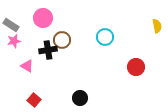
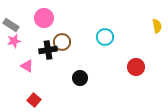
pink circle: moved 1 px right
brown circle: moved 2 px down
black circle: moved 20 px up
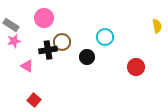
black circle: moved 7 px right, 21 px up
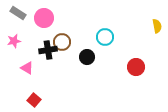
gray rectangle: moved 7 px right, 12 px up
pink triangle: moved 2 px down
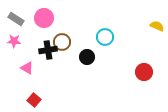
gray rectangle: moved 2 px left, 6 px down
yellow semicircle: rotated 56 degrees counterclockwise
pink star: rotated 16 degrees clockwise
red circle: moved 8 px right, 5 px down
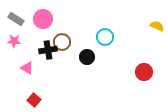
pink circle: moved 1 px left, 1 px down
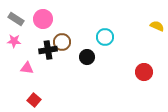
pink triangle: rotated 24 degrees counterclockwise
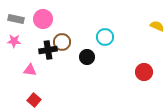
gray rectangle: rotated 21 degrees counterclockwise
pink triangle: moved 3 px right, 2 px down
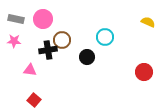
yellow semicircle: moved 9 px left, 4 px up
brown circle: moved 2 px up
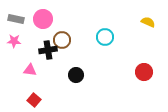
black circle: moved 11 px left, 18 px down
